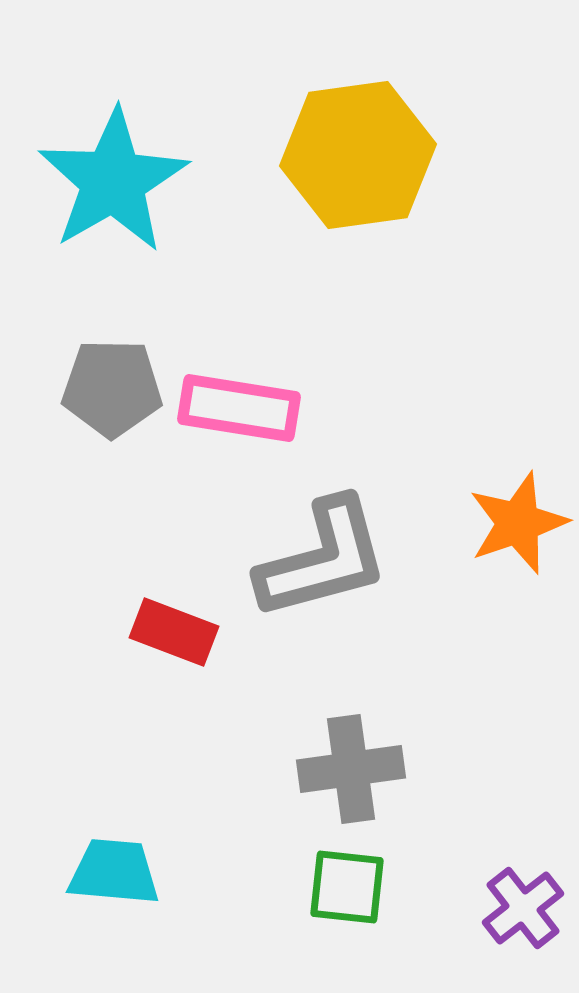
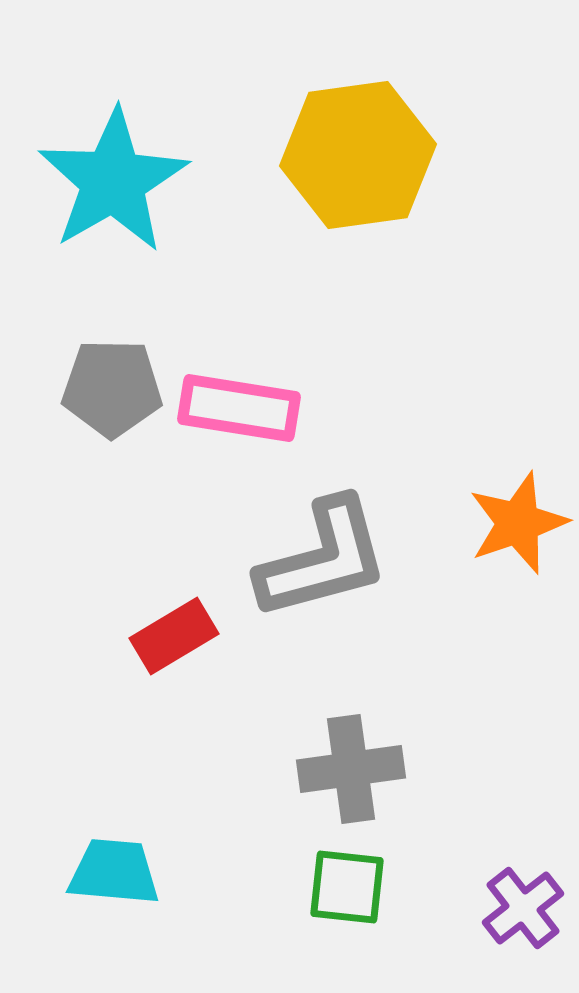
red rectangle: moved 4 px down; rotated 52 degrees counterclockwise
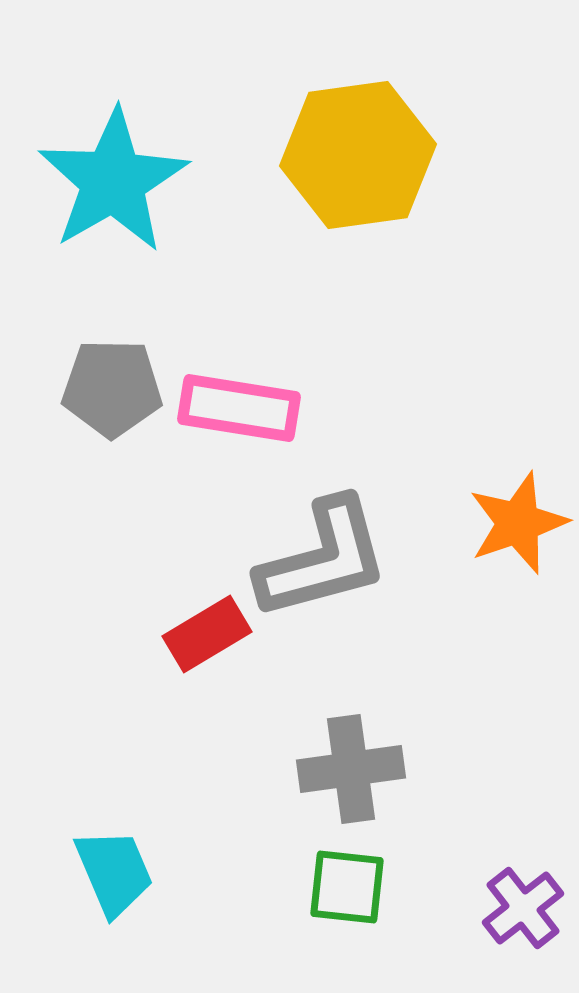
red rectangle: moved 33 px right, 2 px up
cyan trapezoid: rotated 62 degrees clockwise
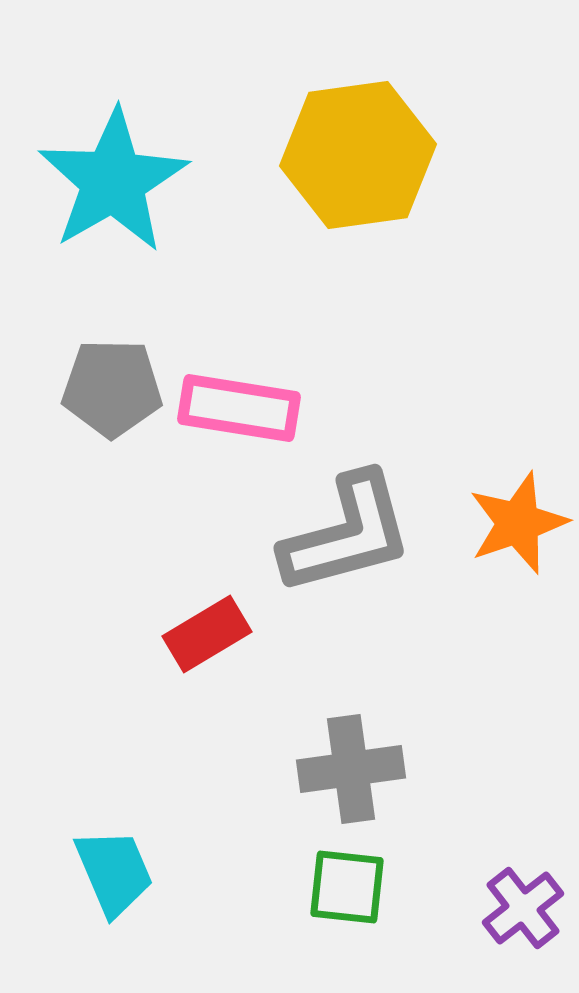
gray L-shape: moved 24 px right, 25 px up
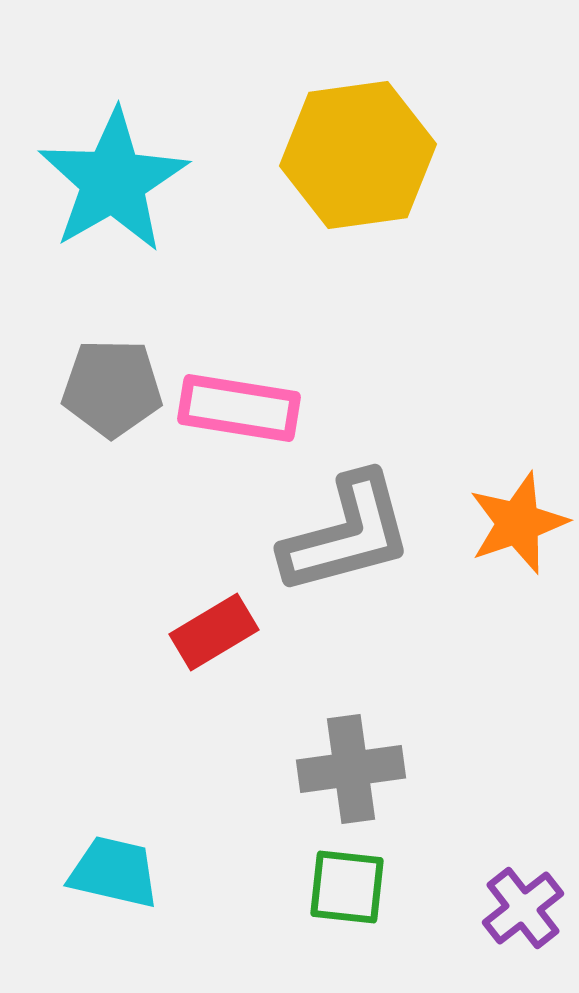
red rectangle: moved 7 px right, 2 px up
cyan trapezoid: rotated 54 degrees counterclockwise
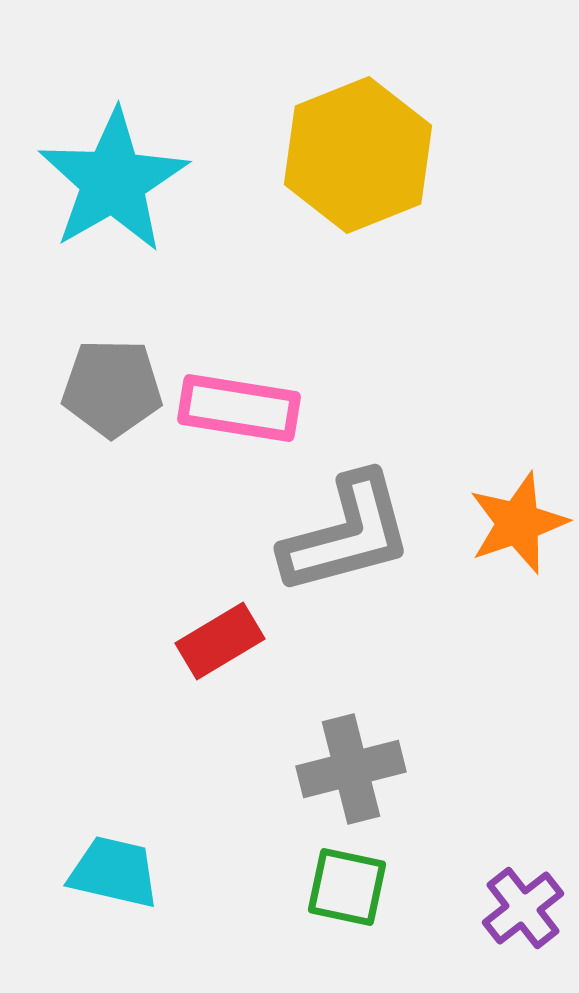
yellow hexagon: rotated 14 degrees counterclockwise
red rectangle: moved 6 px right, 9 px down
gray cross: rotated 6 degrees counterclockwise
green square: rotated 6 degrees clockwise
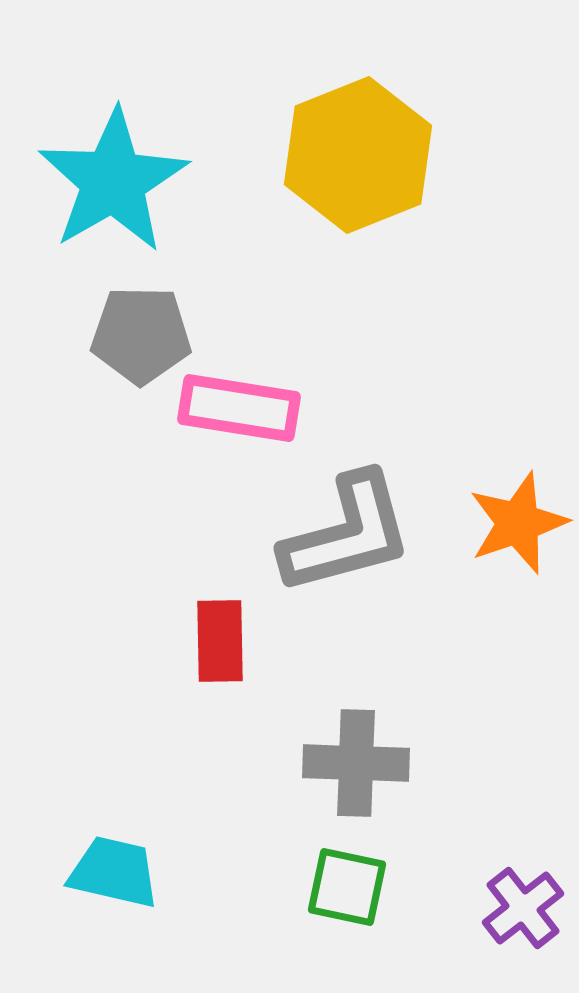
gray pentagon: moved 29 px right, 53 px up
red rectangle: rotated 60 degrees counterclockwise
gray cross: moved 5 px right, 6 px up; rotated 16 degrees clockwise
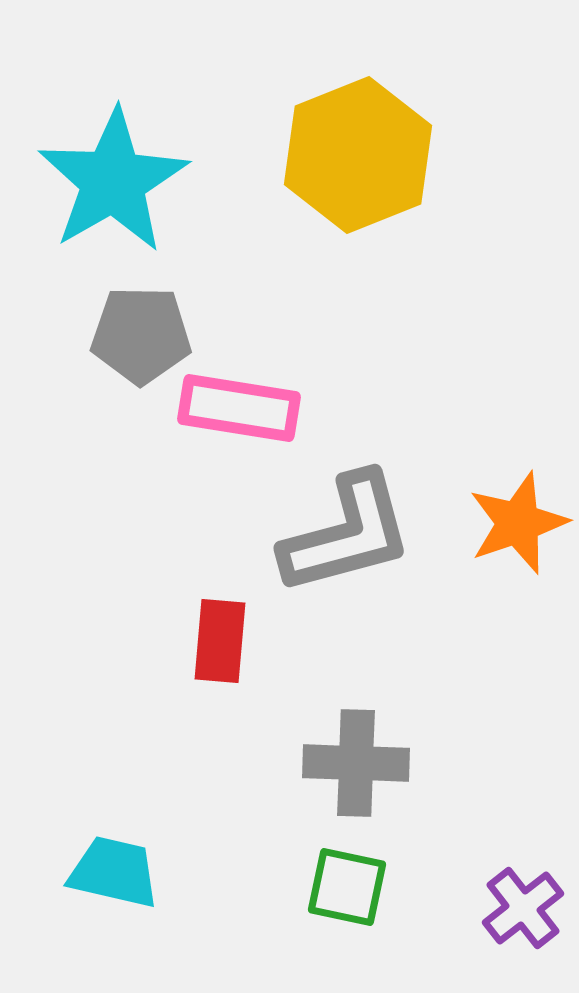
red rectangle: rotated 6 degrees clockwise
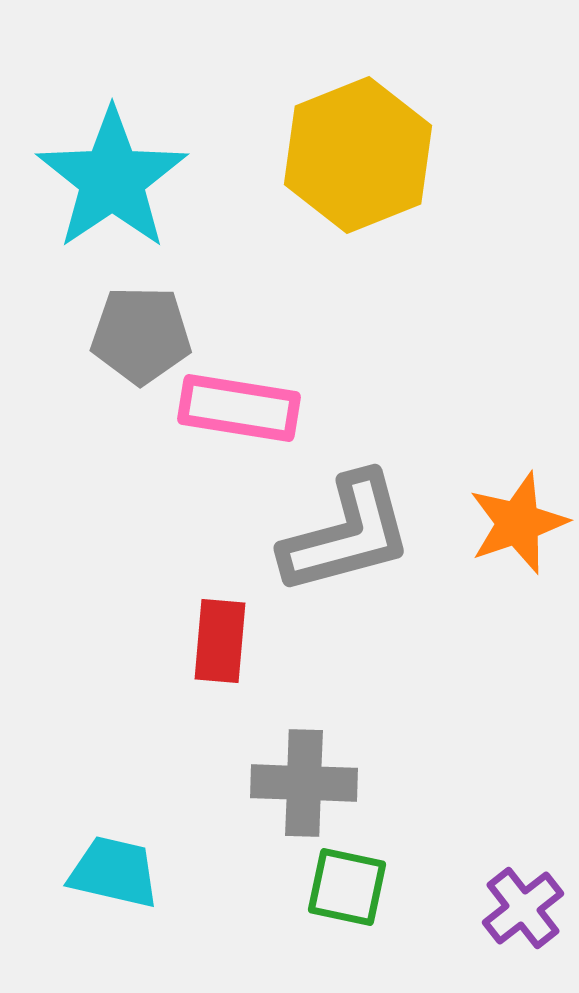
cyan star: moved 1 px left, 2 px up; rotated 4 degrees counterclockwise
gray cross: moved 52 px left, 20 px down
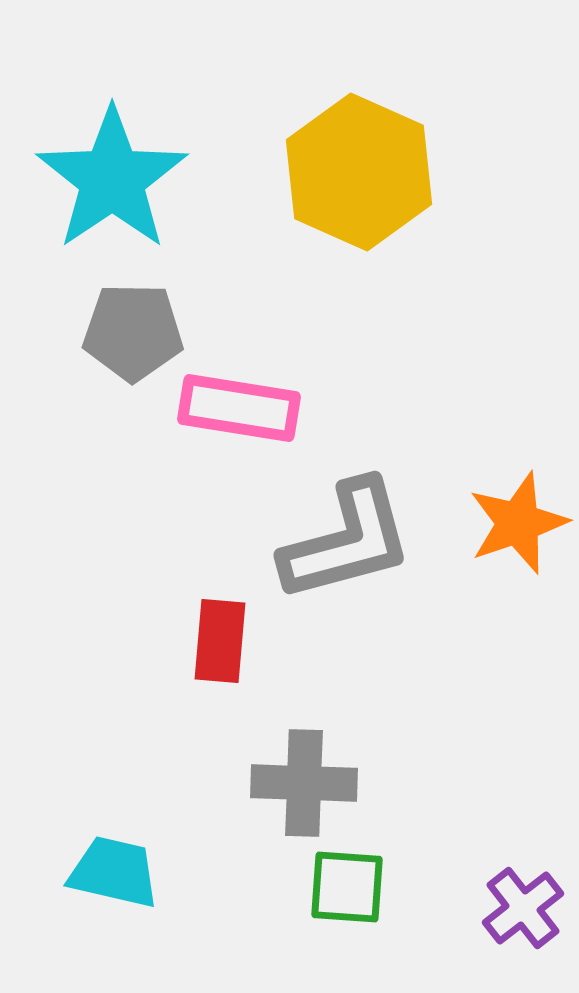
yellow hexagon: moved 1 px right, 17 px down; rotated 14 degrees counterclockwise
gray pentagon: moved 8 px left, 3 px up
gray L-shape: moved 7 px down
green square: rotated 8 degrees counterclockwise
